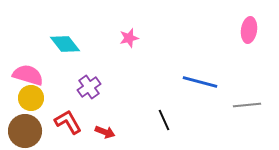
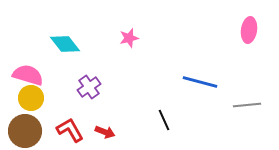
red L-shape: moved 2 px right, 8 px down
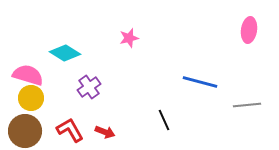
cyan diamond: moved 9 px down; rotated 20 degrees counterclockwise
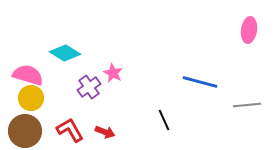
pink star: moved 16 px left, 35 px down; rotated 30 degrees counterclockwise
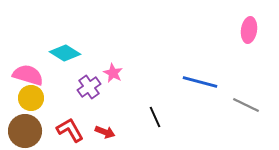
gray line: moved 1 px left; rotated 32 degrees clockwise
black line: moved 9 px left, 3 px up
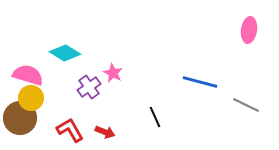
brown circle: moved 5 px left, 13 px up
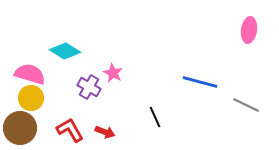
cyan diamond: moved 2 px up
pink semicircle: moved 2 px right, 1 px up
purple cross: rotated 25 degrees counterclockwise
brown circle: moved 10 px down
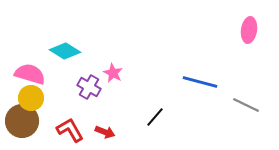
black line: rotated 65 degrees clockwise
brown circle: moved 2 px right, 7 px up
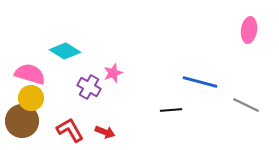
pink star: rotated 24 degrees clockwise
black line: moved 16 px right, 7 px up; rotated 45 degrees clockwise
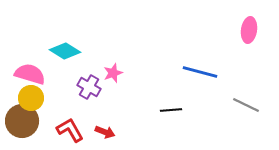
blue line: moved 10 px up
